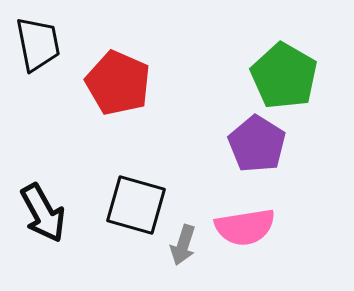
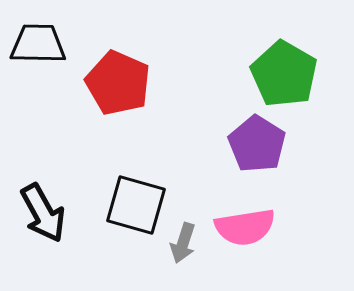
black trapezoid: rotated 78 degrees counterclockwise
green pentagon: moved 2 px up
gray arrow: moved 2 px up
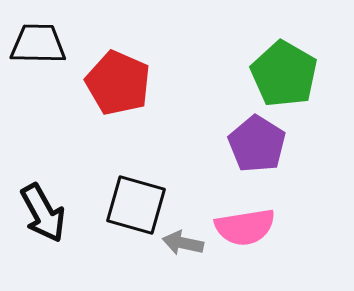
gray arrow: rotated 84 degrees clockwise
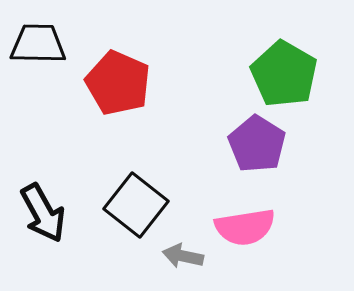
black square: rotated 22 degrees clockwise
gray arrow: moved 13 px down
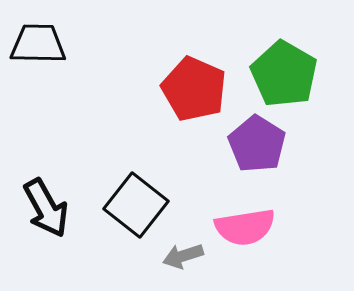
red pentagon: moved 76 px right, 6 px down
black arrow: moved 3 px right, 5 px up
gray arrow: rotated 30 degrees counterclockwise
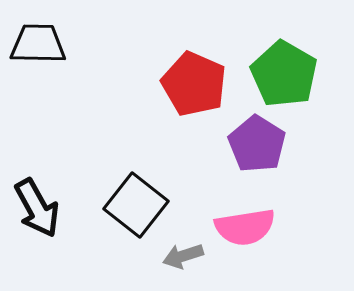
red pentagon: moved 5 px up
black arrow: moved 9 px left
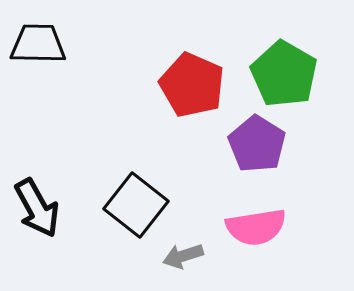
red pentagon: moved 2 px left, 1 px down
pink semicircle: moved 11 px right
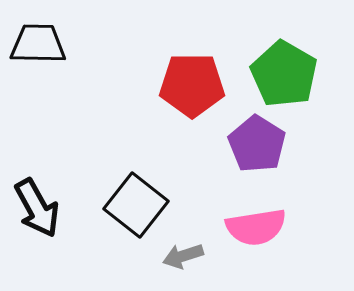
red pentagon: rotated 24 degrees counterclockwise
